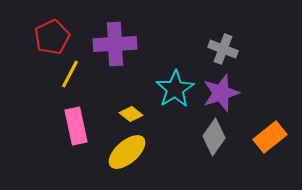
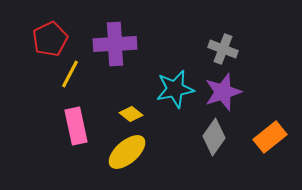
red pentagon: moved 2 px left, 2 px down
cyan star: rotated 21 degrees clockwise
purple star: moved 2 px right, 1 px up
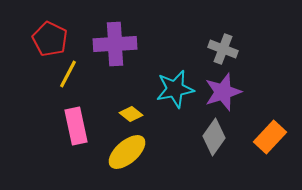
red pentagon: rotated 20 degrees counterclockwise
yellow line: moved 2 px left
orange rectangle: rotated 8 degrees counterclockwise
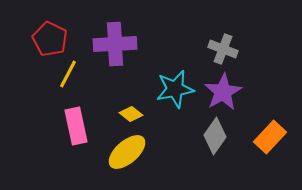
purple star: rotated 12 degrees counterclockwise
gray diamond: moved 1 px right, 1 px up
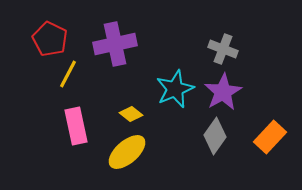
purple cross: rotated 9 degrees counterclockwise
cyan star: rotated 12 degrees counterclockwise
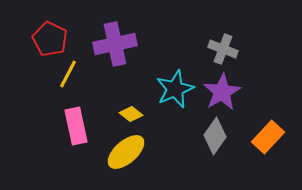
purple star: moved 1 px left
orange rectangle: moved 2 px left
yellow ellipse: moved 1 px left
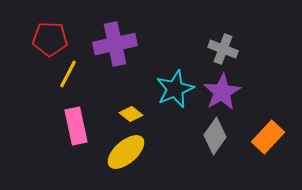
red pentagon: rotated 24 degrees counterclockwise
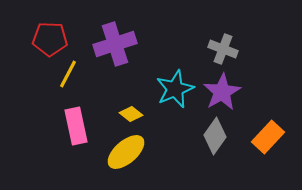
purple cross: rotated 6 degrees counterclockwise
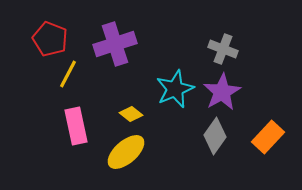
red pentagon: rotated 20 degrees clockwise
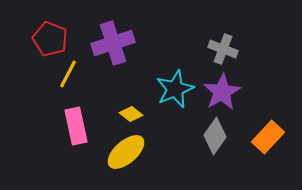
purple cross: moved 2 px left, 1 px up
